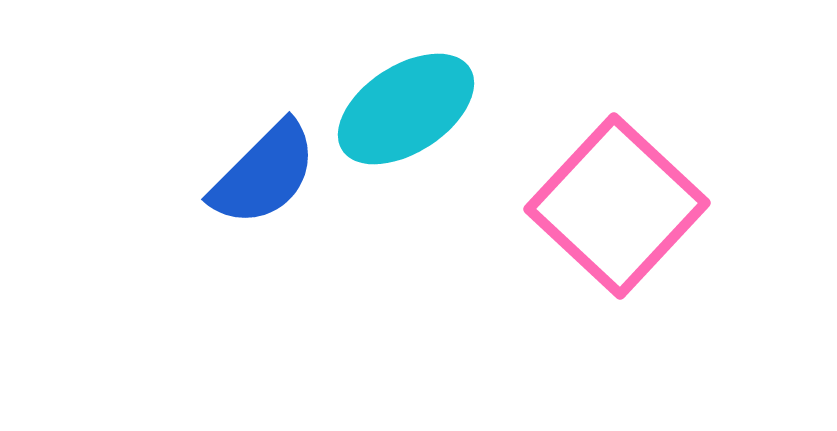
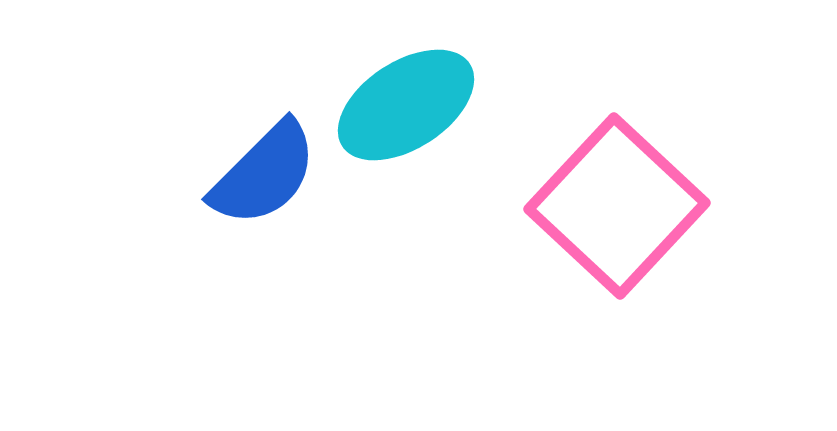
cyan ellipse: moved 4 px up
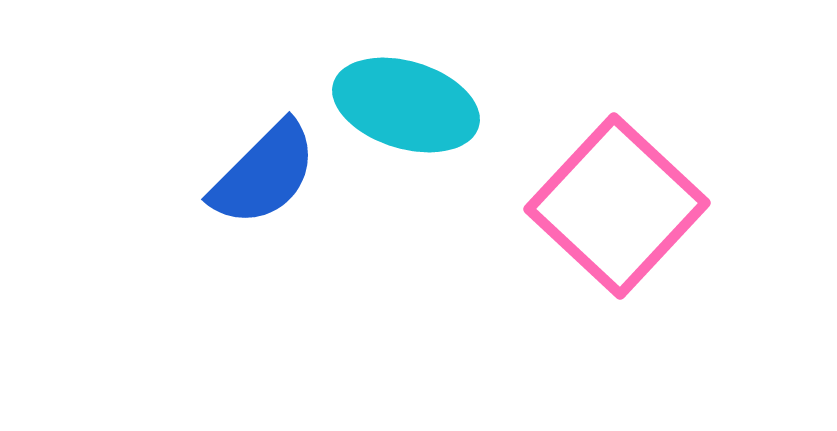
cyan ellipse: rotated 50 degrees clockwise
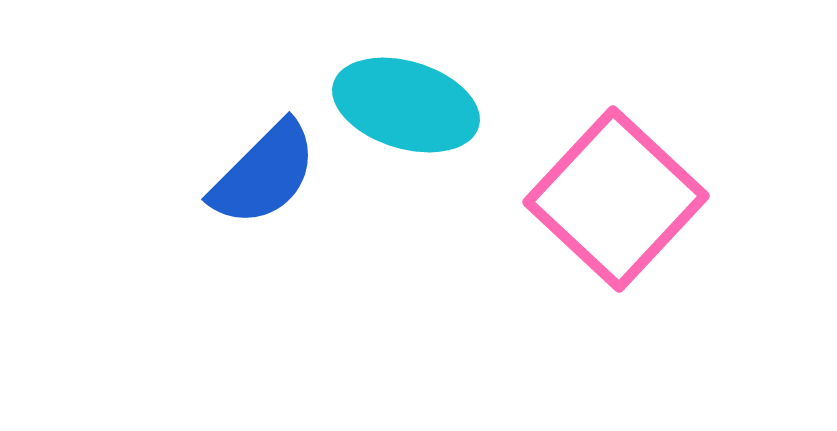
pink square: moved 1 px left, 7 px up
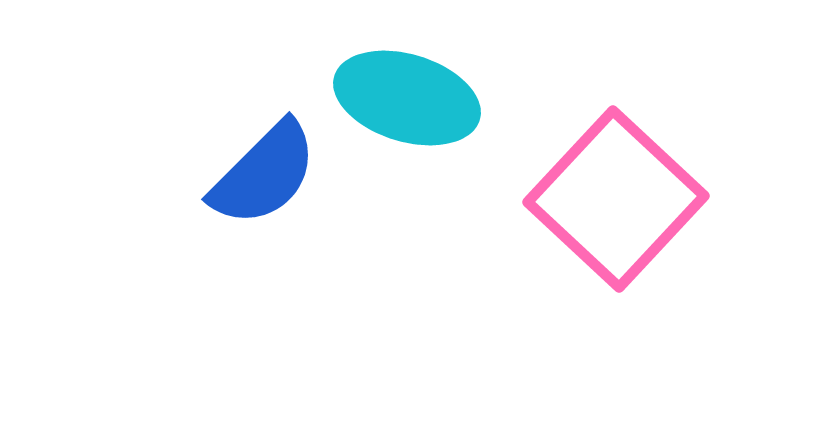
cyan ellipse: moved 1 px right, 7 px up
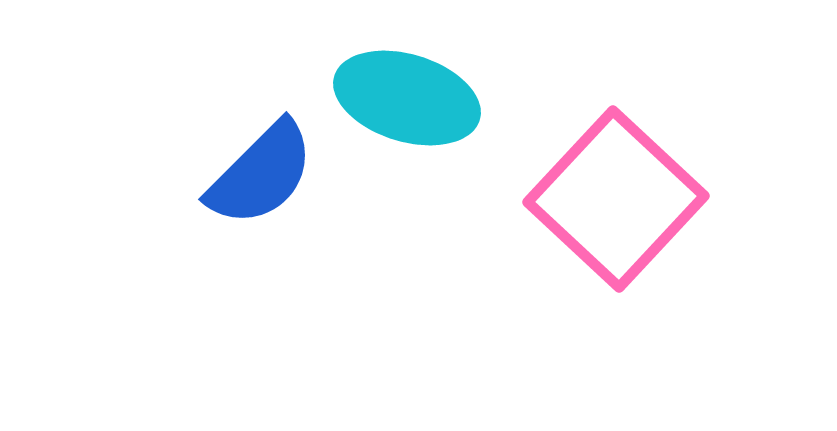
blue semicircle: moved 3 px left
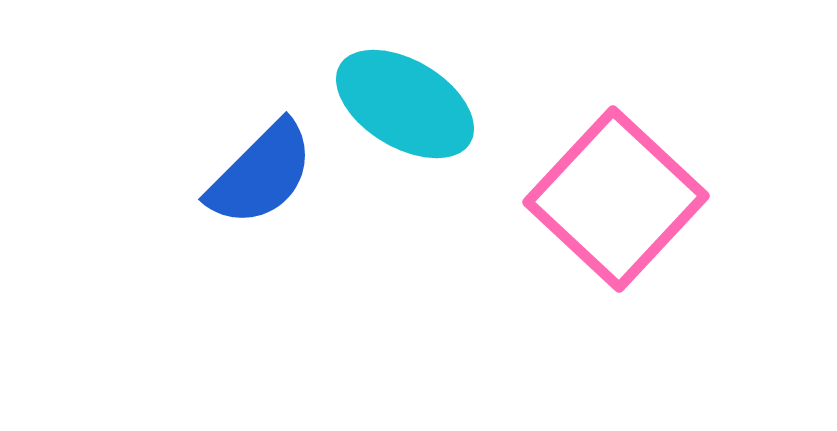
cyan ellipse: moved 2 px left, 6 px down; rotated 14 degrees clockwise
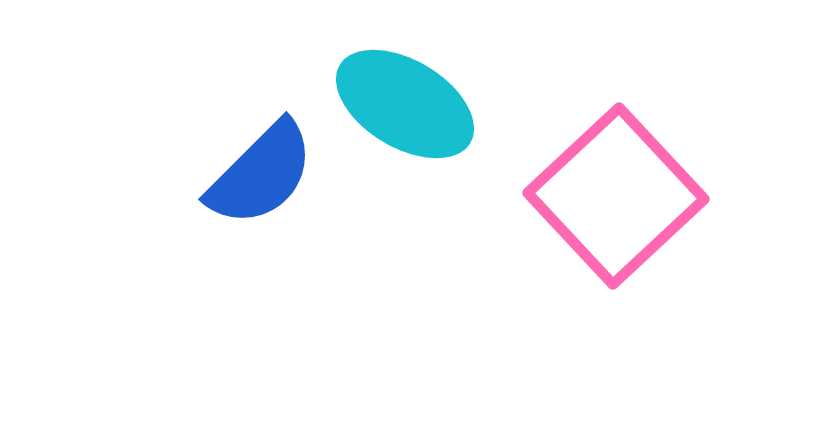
pink square: moved 3 px up; rotated 4 degrees clockwise
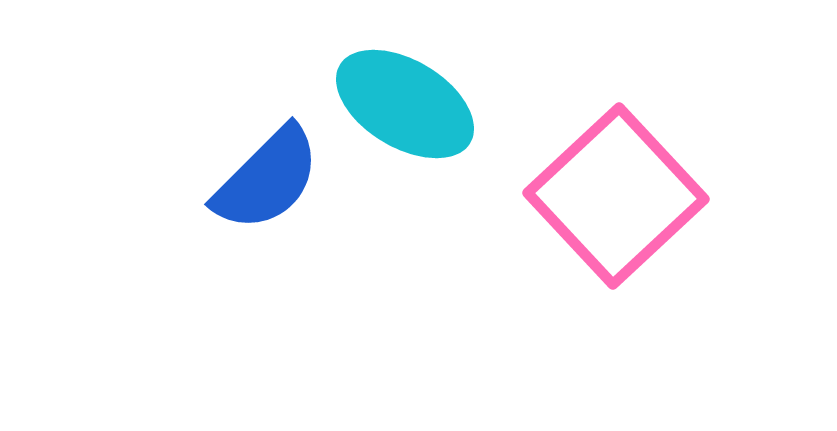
blue semicircle: moved 6 px right, 5 px down
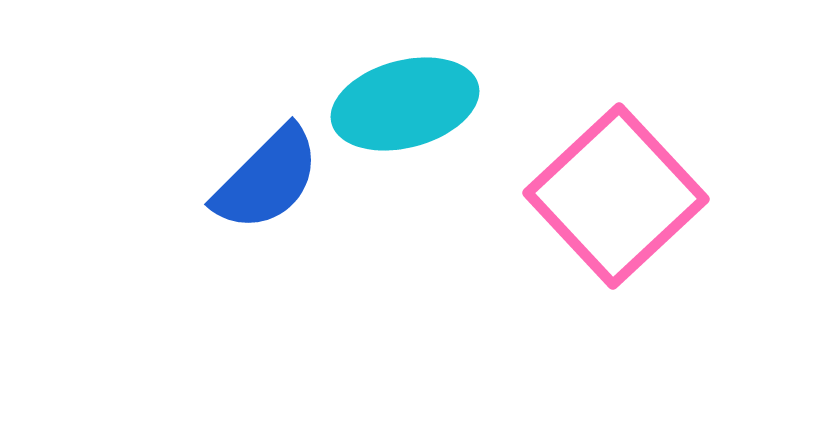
cyan ellipse: rotated 46 degrees counterclockwise
